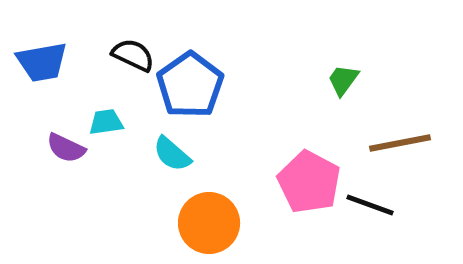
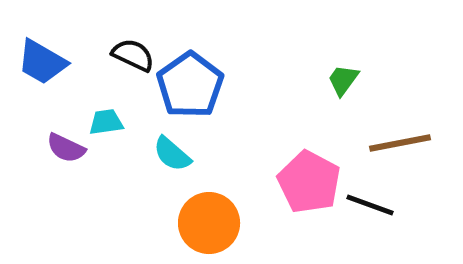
blue trapezoid: rotated 40 degrees clockwise
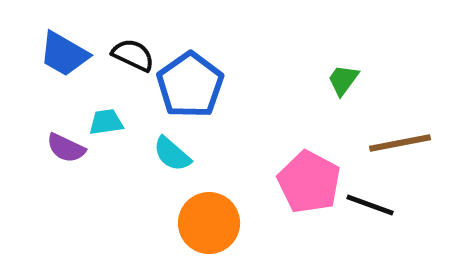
blue trapezoid: moved 22 px right, 8 px up
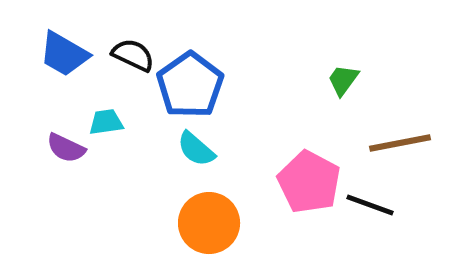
cyan semicircle: moved 24 px right, 5 px up
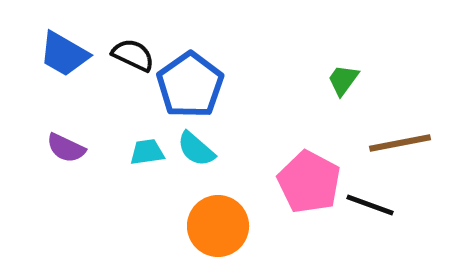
cyan trapezoid: moved 41 px right, 30 px down
orange circle: moved 9 px right, 3 px down
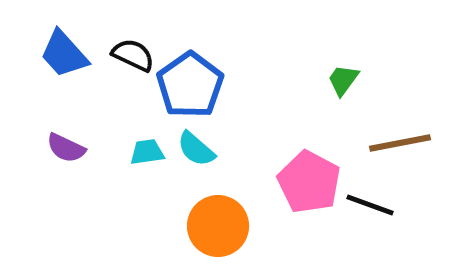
blue trapezoid: rotated 18 degrees clockwise
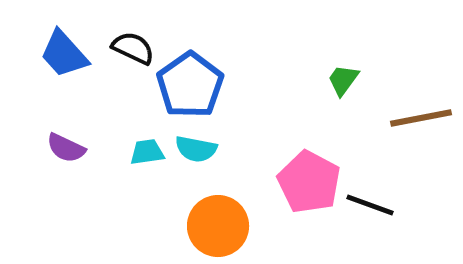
black semicircle: moved 7 px up
brown line: moved 21 px right, 25 px up
cyan semicircle: rotated 30 degrees counterclockwise
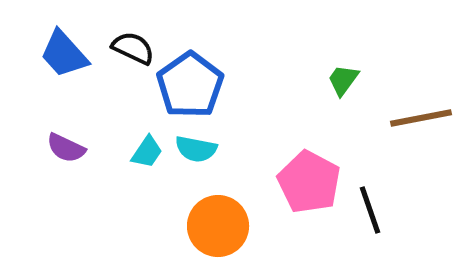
cyan trapezoid: rotated 132 degrees clockwise
black line: moved 5 px down; rotated 51 degrees clockwise
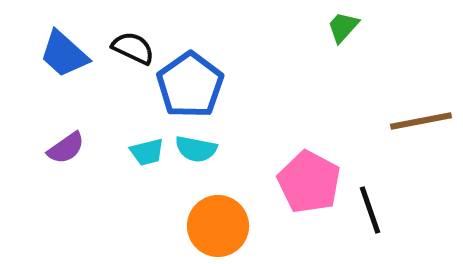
blue trapezoid: rotated 6 degrees counterclockwise
green trapezoid: moved 53 px up; rotated 6 degrees clockwise
brown line: moved 3 px down
purple semicircle: rotated 60 degrees counterclockwise
cyan trapezoid: rotated 42 degrees clockwise
